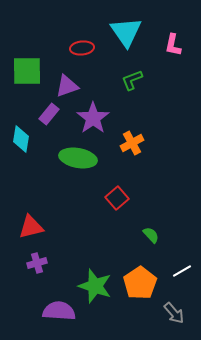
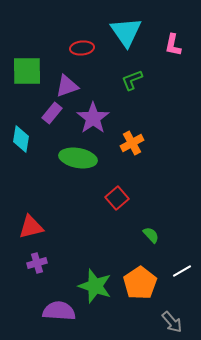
purple rectangle: moved 3 px right, 1 px up
gray arrow: moved 2 px left, 9 px down
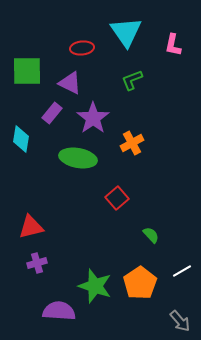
purple triangle: moved 3 px right, 3 px up; rotated 45 degrees clockwise
gray arrow: moved 8 px right, 1 px up
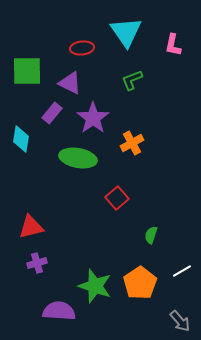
green semicircle: rotated 120 degrees counterclockwise
